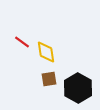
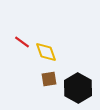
yellow diamond: rotated 10 degrees counterclockwise
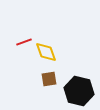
red line: moved 2 px right; rotated 56 degrees counterclockwise
black hexagon: moved 1 px right, 3 px down; rotated 16 degrees counterclockwise
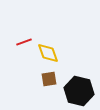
yellow diamond: moved 2 px right, 1 px down
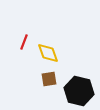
red line: rotated 49 degrees counterclockwise
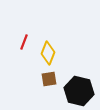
yellow diamond: rotated 40 degrees clockwise
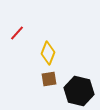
red line: moved 7 px left, 9 px up; rotated 21 degrees clockwise
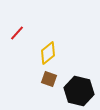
yellow diamond: rotated 30 degrees clockwise
brown square: rotated 28 degrees clockwise
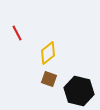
red line: rotated 70 degrees counterclockwise
